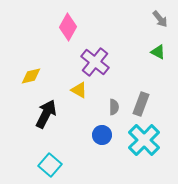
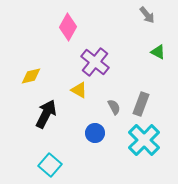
gray arrow: moved 13 px left, 4 px up
gray semicircle: rotated 28 degrees counterclockwise
blue circle: moved 7 px left, 2 px up
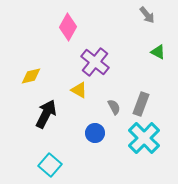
cyan cross: moved 2 px up
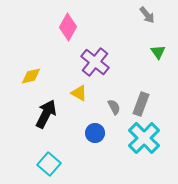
green triangle: rotated 28 degrees clockwise
yellow triangle: moved 3 px down
cyan square: moved 1 px left, 1 px up
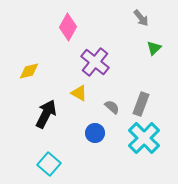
gray arrow: moved 6 px left, 3 px down
green triangle: moved 4 px left, 4 px up; rotated 21 degrees clockwise
yellow diamond: moved 2 px left, 5 px up
gray semicircle: moved 2 px left; rotated 21 degrees counterclockwise
